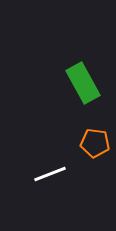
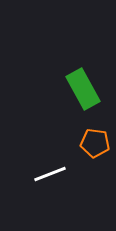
green rectangle: moved 6 px down
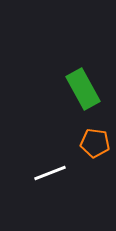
white line: moved 1 px up
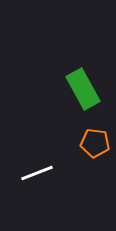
white line: moved 13 px left
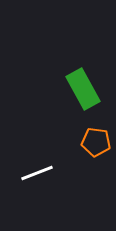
orange pentagon: moved 1 px right, 1 px up
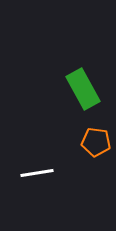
white line: rotated 12 degrees clockwise
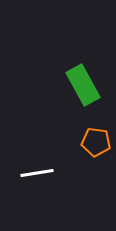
green rectangle: moved 4 px up
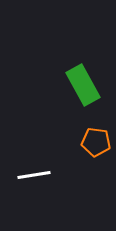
white line: moved 3 px left, 2 px down
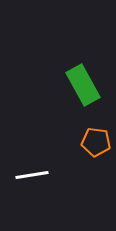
white line: moved 2 px left
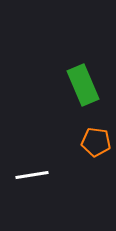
green rectangle: rotated 6 degrees clockwise
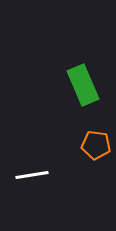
orange pentagon: moved 3 px down
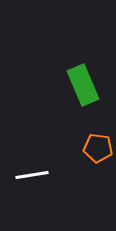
orange pentagon: moved 2 px right, 3 px down
